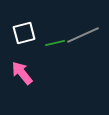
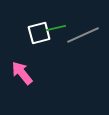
white square: moved 15 px right
green line: moved 1 px right, 15 px up
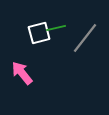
gray line: moved 2 px right, 3 px down; rotated 28 degrees counterclockwise
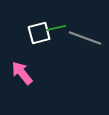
gray line: rotated 72 degrees clockwise
